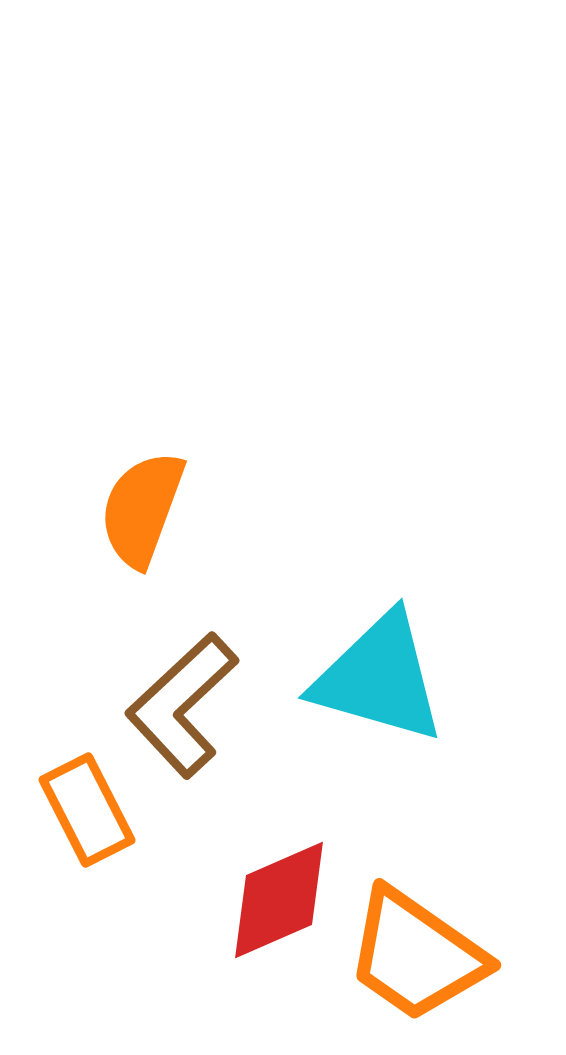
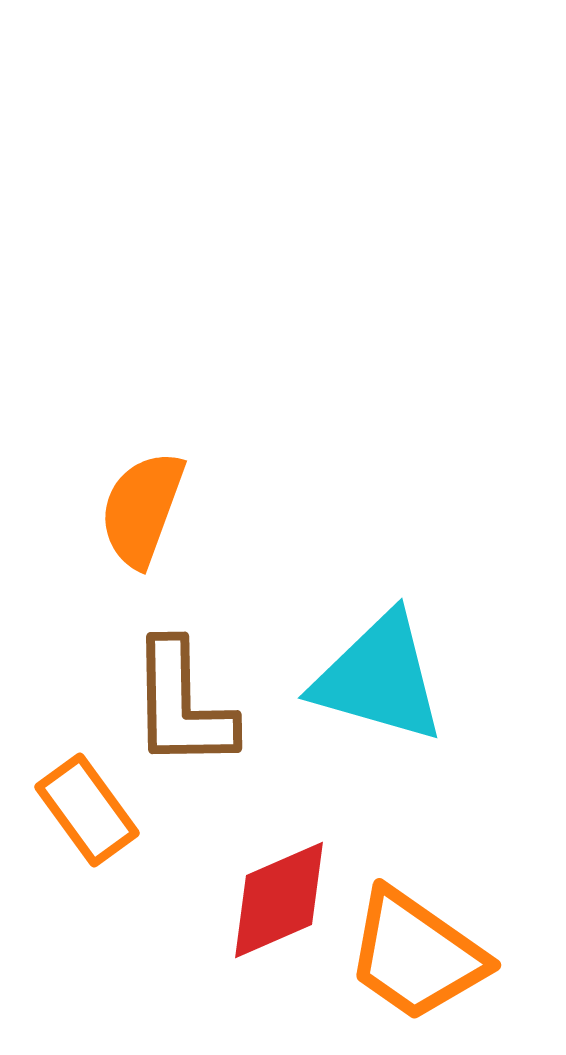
brown L-shape: rotated 48 degrees counterclockwise
orange rectangle: rotated 9 degrees counterclockwise
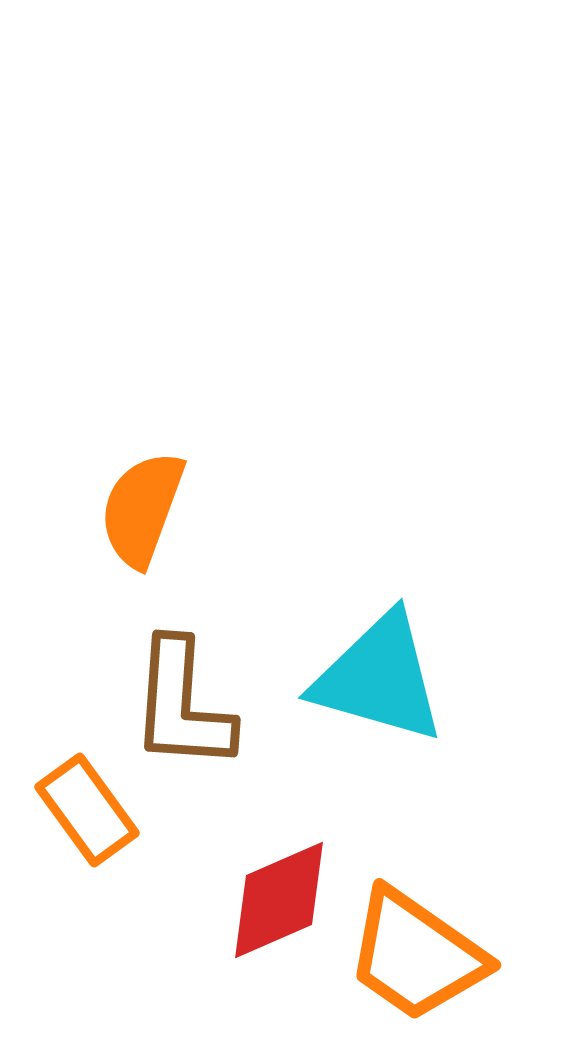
brown L-shape: rotated 5 degrees clockwise
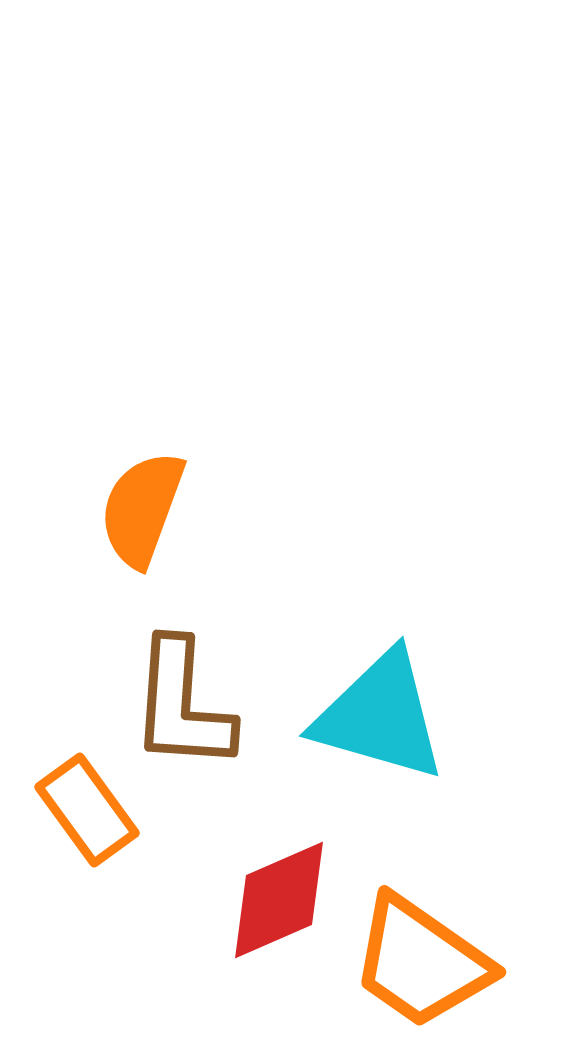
cyan triangle: moved 1 px right, 38 px down
orange trapezoid: moved 5 px right, 7 px down
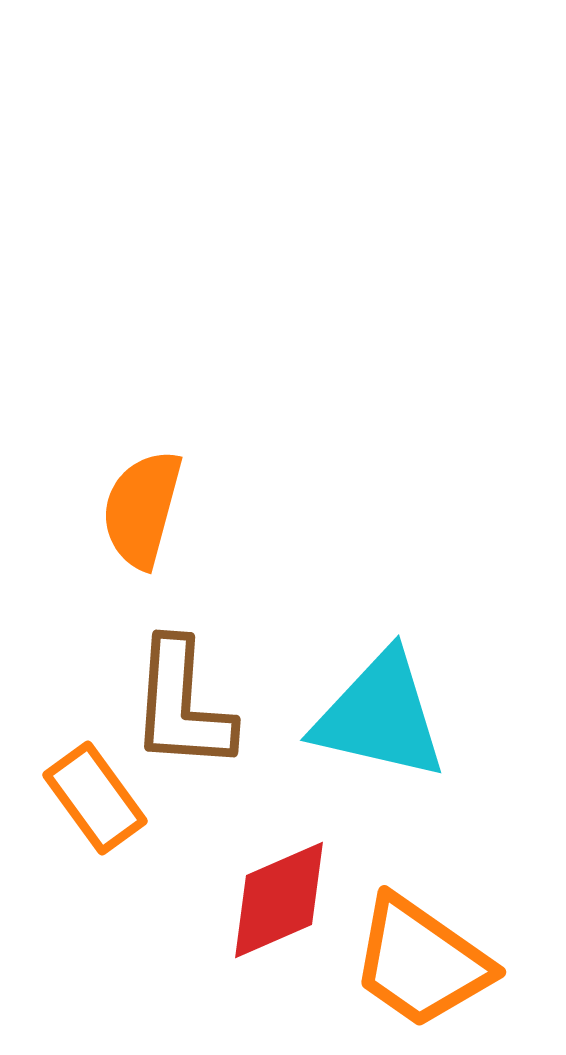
orange semicircle: rotated 5 degrees counterclockwise
cyan triangle: rotated 3 degrees counterclockwise
orange rectangle: moved 8 px right, 12 px up
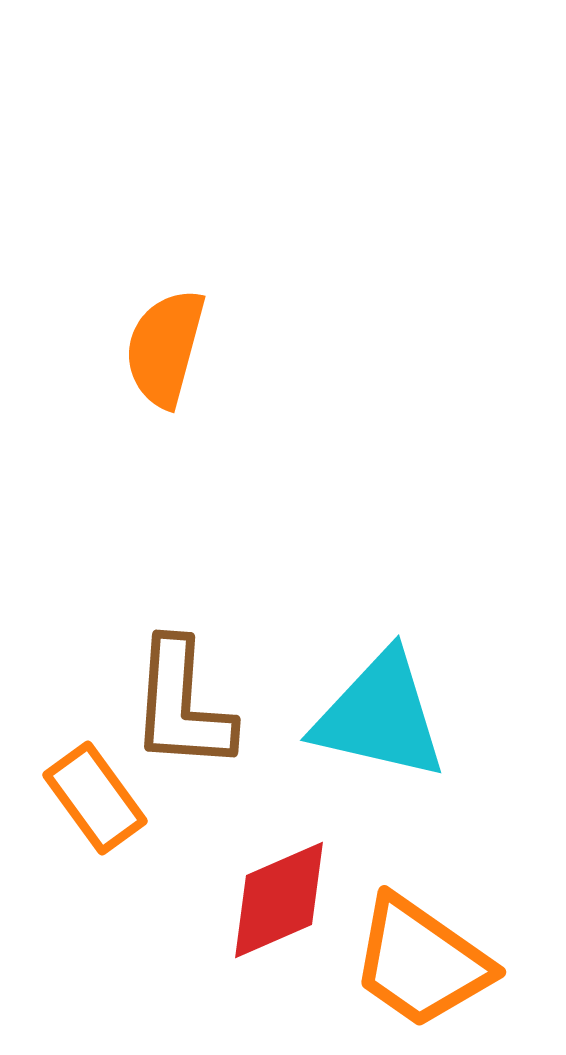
orange semicircle: moved 23 px right, 161 px up
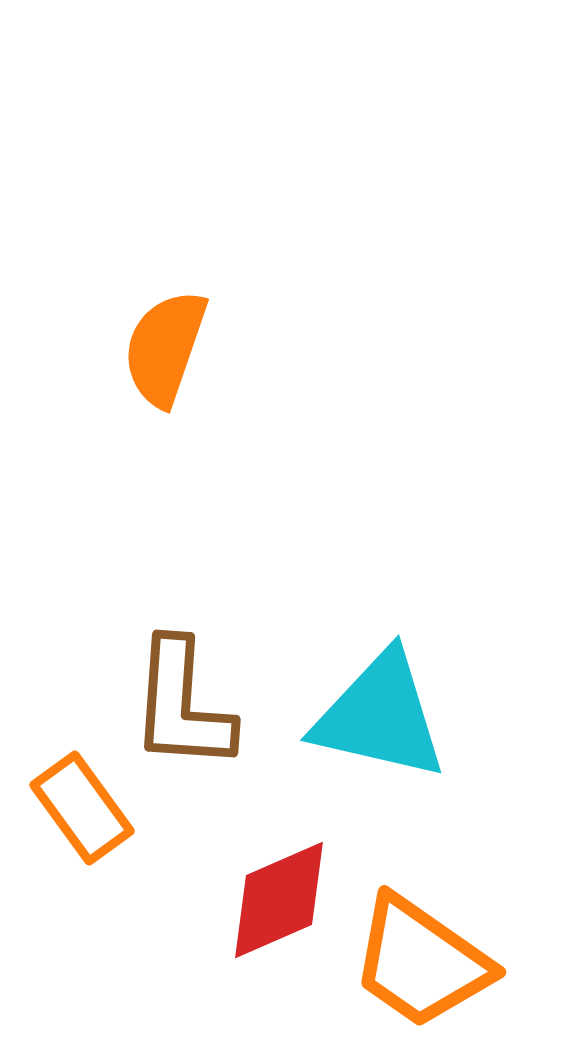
orange semicircle: rotated 4 degrees clockwise
orange rectangle: moved 13 px left, 10 px down
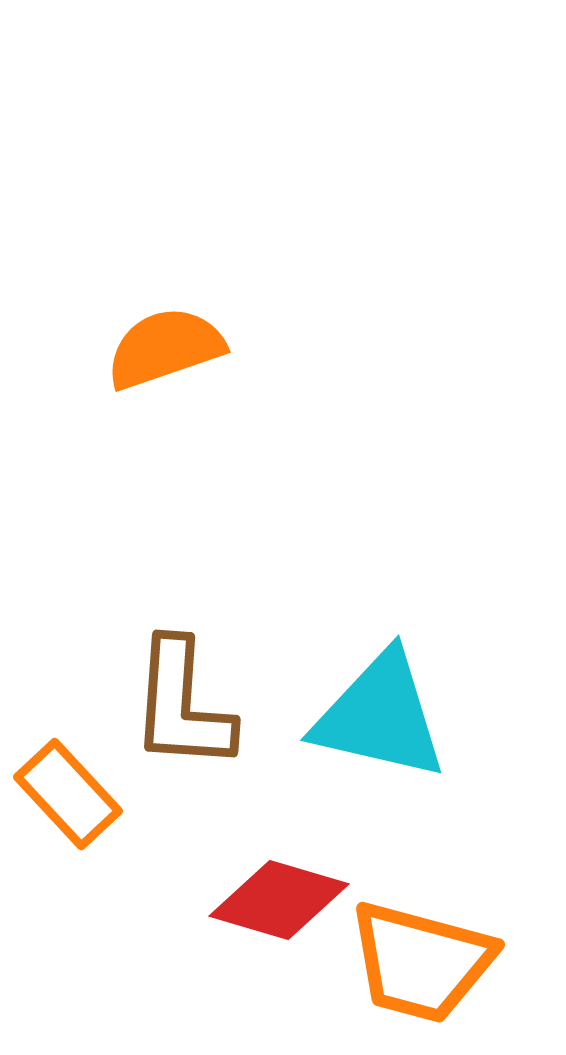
orange semicircle: rotated 52 degrees clockwise
orange rectangle: moved 14 px left, 14 px up; rotated 7 degrees counterclockwise
red diamond: rotated 40 degrees clockwise
orange trapezoid: rotated 20 degrees counterclockwise
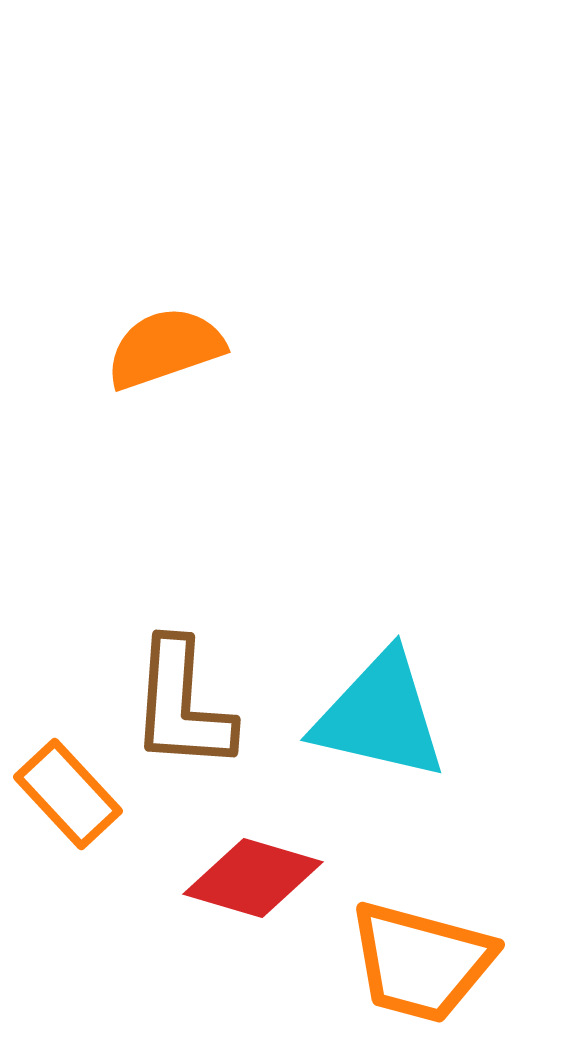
red diamond: moved 26 px left, 22 px up
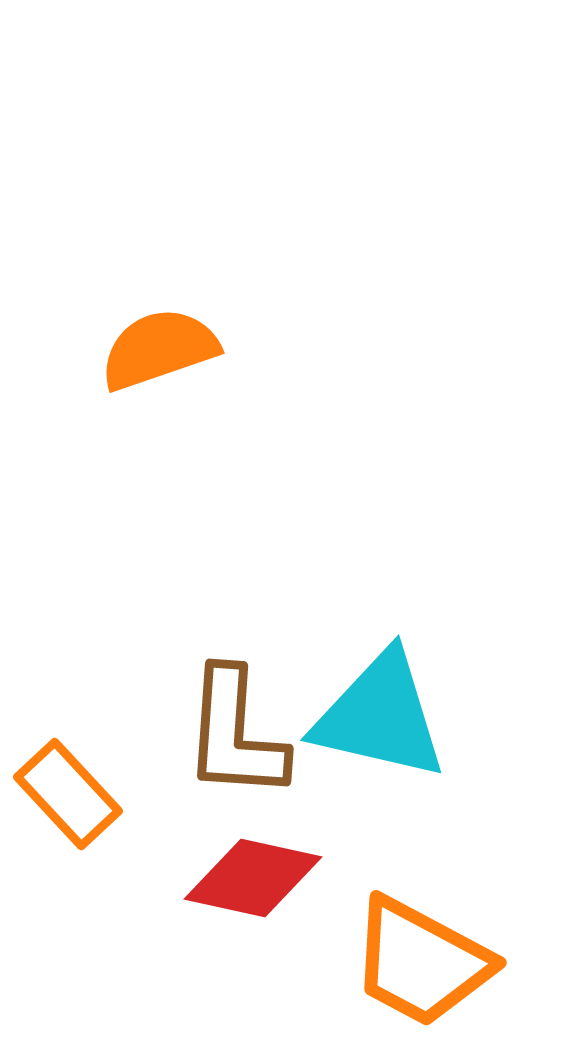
orange semicircle: moved 6 px left, 1 px down
brown L-shape: moved 53 px right, 29 px down
red diamond: rotated 4 degrees counterclockwise
orange trapezoid: rotated 13 degrees clockwise
